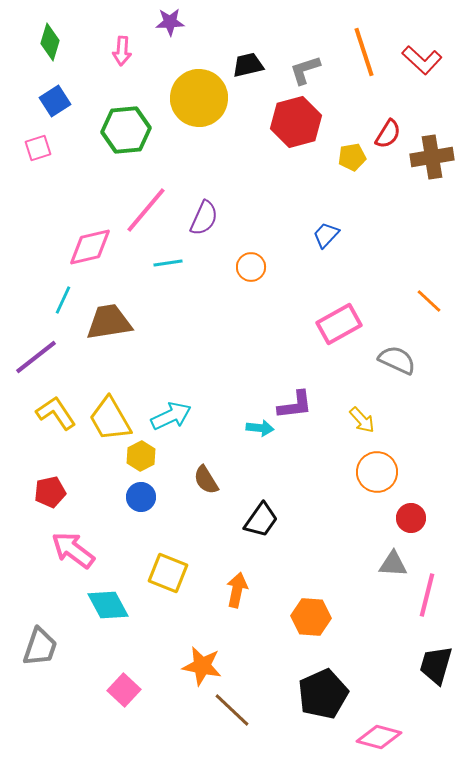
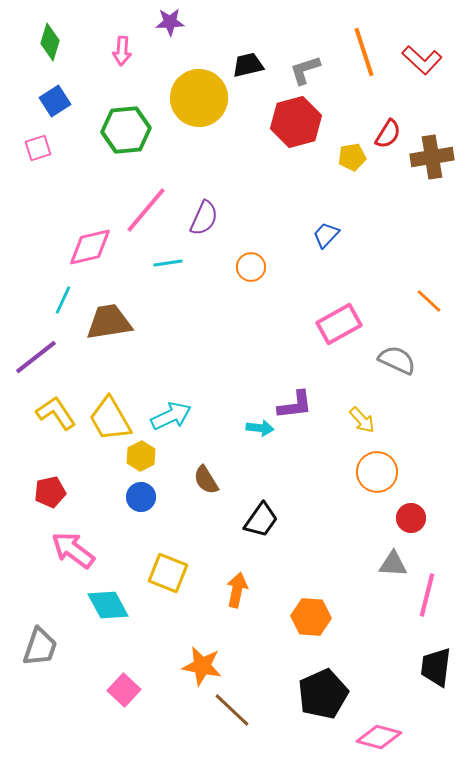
black trapezoid at (436, 665): moved 2 px down; rotated 9 degrees counterclockwise
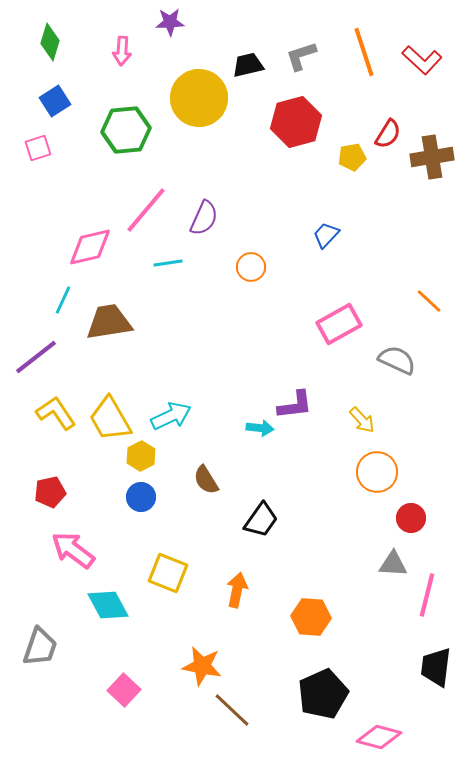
gray L-shape at (305, 70): moved 4 px left, 14 px up
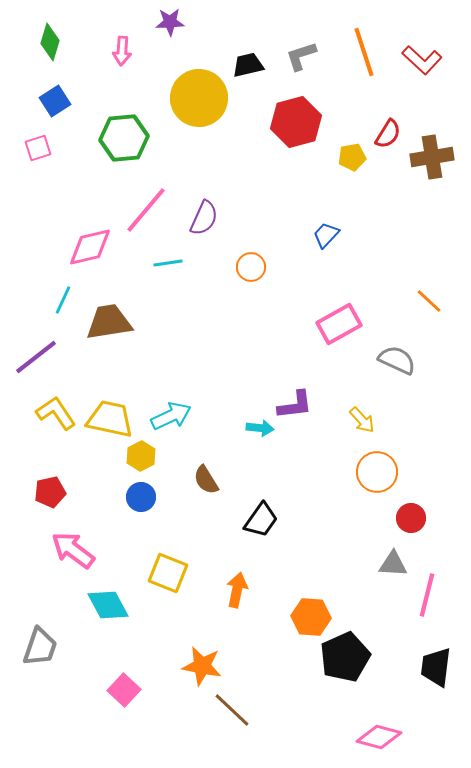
green hexagon at (126, 130): moved 2 px left, 8 px down
yellow trapezoid at (110, 419): rotated 132 degrees clockwise
black pentagon at (323, 694): moved 22 px right, 37 px up
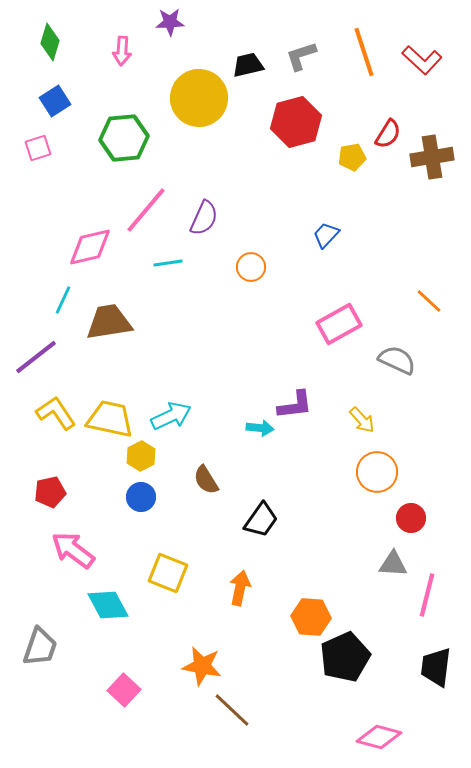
orange arrow at (237, 590): moved 3 px right, 2 px up
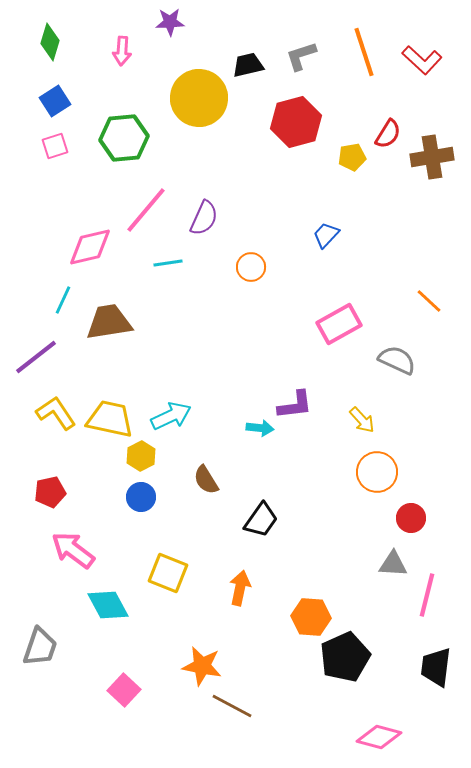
pink square at (38, 148): moved 17 px right, 2 px up
brown line at (232, 710): moved 4 px up; rotated 15 degrees counterclockwise
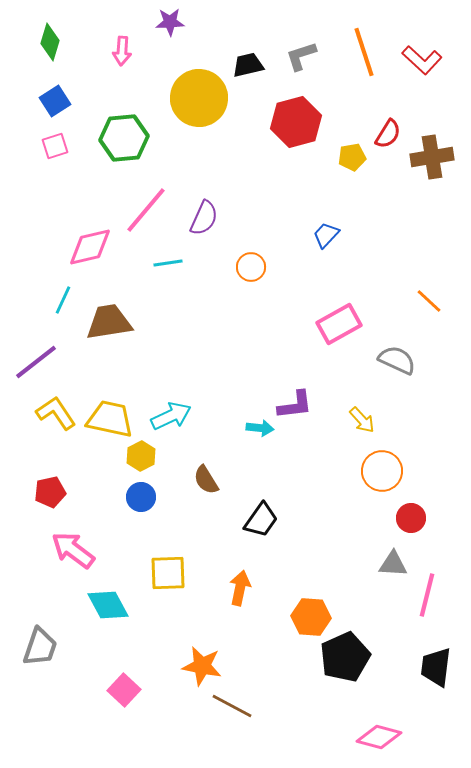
purple line at (36, 357): moved 5 px down
orange circle at (377, 472): moved 5 px right, 1 px up
yellow square at (168, 573): rotated 24 degrees counterclockwise
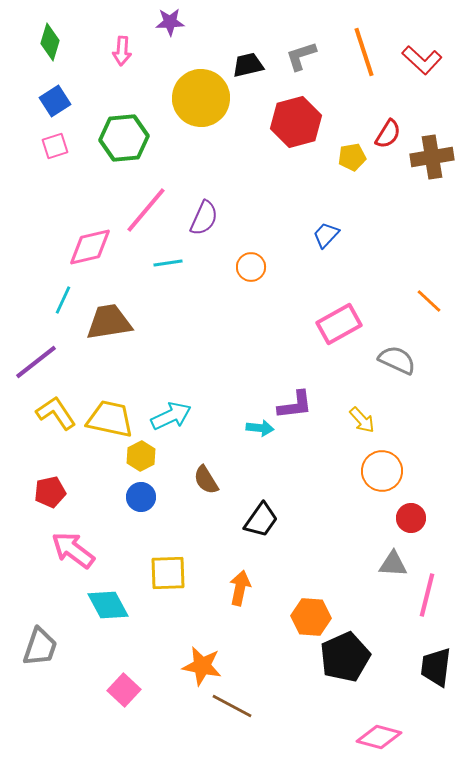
yellow circle at (199, 98): moved 2 px right
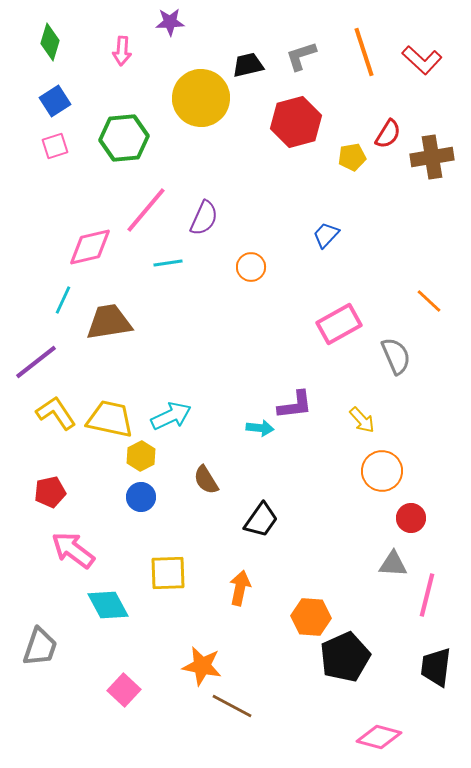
gray semicircle at (397, 360): moved 1 px left, 4 px up; rotated 42 degrees clockwise
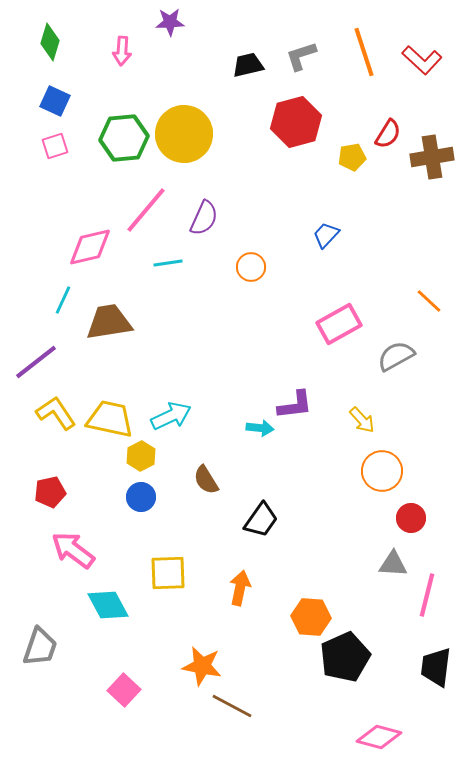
yellow circle at (201, 98): moved 17 px left, 36 px down
blue square at (55, 101): rotated 32 degrees counterclockwise
gray semicircle at (396, 356): rotated 96 degrees counterclockwise
